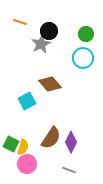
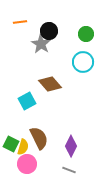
orange line: rotated 24 degrees counterclockwise
gray star: rotated 12 degrees counterclockwise
cyan circle: moved 4 px down
brown semicircle: moved 12 px left; rotated 60 degrees counterclockwise
purple diamond: moved 4 px down
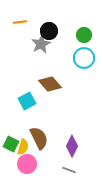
green circle: moved 2 px left, 1 px down
gray star: rotated 12 degrees clockwise
cyan circle: moved 1 px right, 4 px up
purple diamond: moved 1 px right
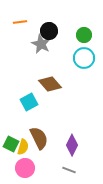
gray star: rotated 18 degrees counterclockwise
cyan square: moved 2 px right, 1 px down
purple diamond: moved 1 px up
pink circle: moved 2 px left, 4 px down
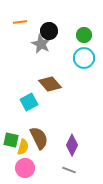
green square: moved 4 px up; rotated 14 degrees counterclockwise
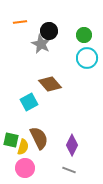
cyan circle: moved 3 px right
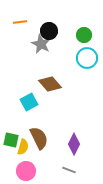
purple diamond: moved 2 px right, 1 px up
pink circle: moved 1 px right, 3 px down
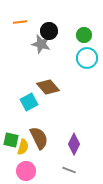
gray star: rotated 12 degrees counterclockwise
brown diamond: moved 2 px left, 3 px down
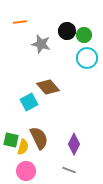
black circle: moved 18 px right
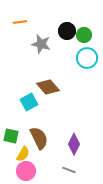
green square: moved 4 px up
yellow semicircle: moved 7 px down; rotated 14 degrees clockwise
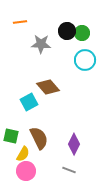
green circle: moved 2 px left, 2 px up
gray star: rotated 12 degrees counterclockwise
cyan circle: moved 2 px left, 2 px down
